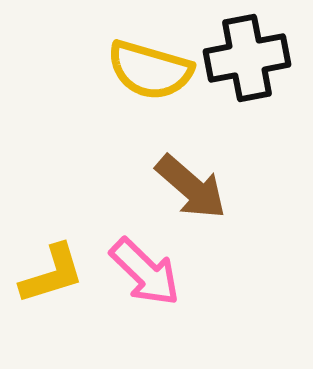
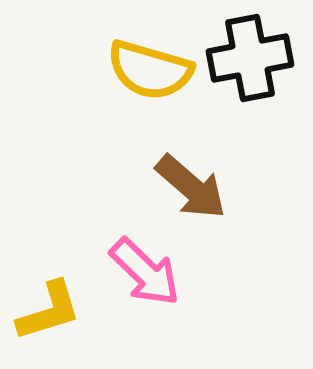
black cross: moved 3 px right
yellow L-shape: moved 3 px left, 37 px down
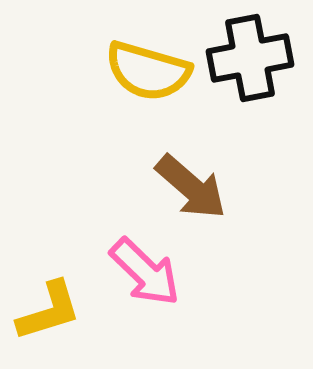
yellow semicircle: moved 2 px left, 1 px down
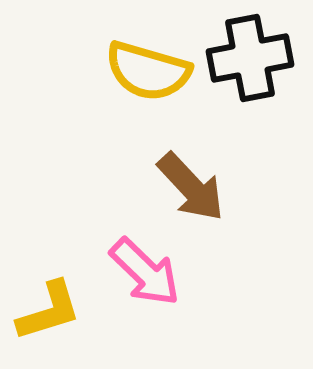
brown arrow: rotated 6 degrees clockwise
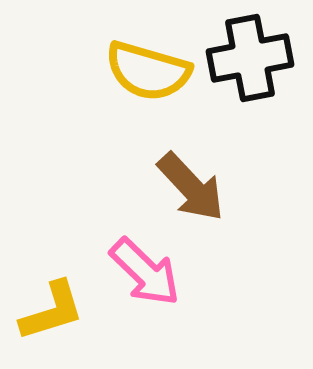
yellow L-shape: moved 3 px right
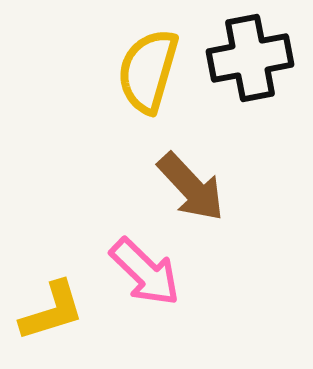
yellow semicircle: rotated 90 degrees clockwise
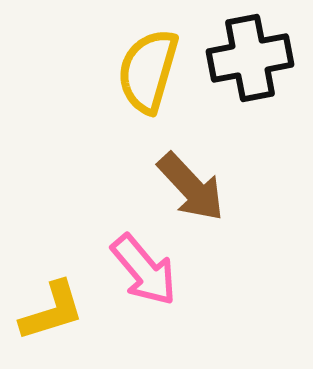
pink arrow: moved 1 px left, 2 px up; rotated 6 degrees clockwise
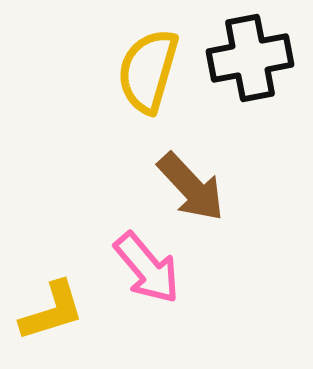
pink arrow: moved 3 px right, 2 px up
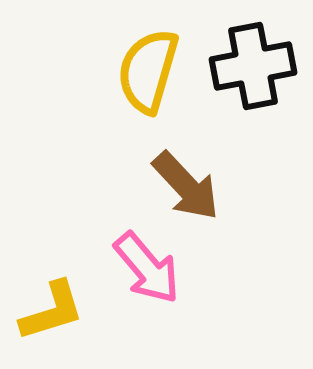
black cross: moved 3 px right, 8 px down
brown arrow: moved 5 px left, 1 px up
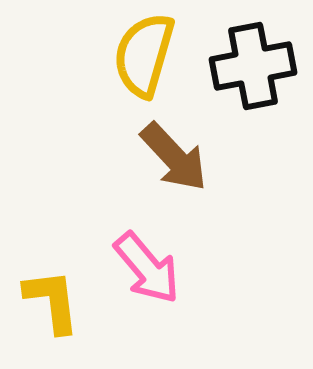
yellow semicircle: moved 4 px left, 16 px up
brown arrow: moved 12 px left, 29 px up
yellow L-shape: moved 10 px up; rotated 80 degrees counterclockwise
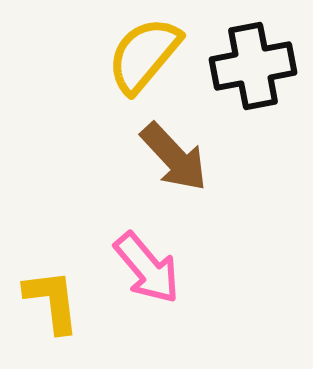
yellow semicircle: rotated 24 degrees clockwise
